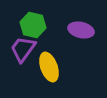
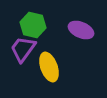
purple ellipse: rotated 10 degrees clockwise
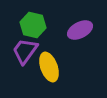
purple ellipse: moved 1 px left; rotated 50 degrees counterclockwise
purple trapezoid: moved 2 px right, 2 px down
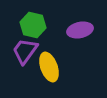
purple ellipse: rotated 15 degrees clockwise
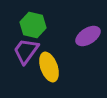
purple ellipse: moved 8 px right, 6 px down; rotated 20 degrees counterclockwise
purple trapezoid: moved 1 px right
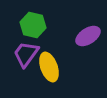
purple trapezoid: moved 3 px down
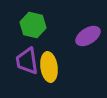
purple trapezoid: moved 1 px right, 7 px down; rotated 44 degrees counterclockwise
yellow ellipse: rotated 12 degrees clockwise
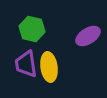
green hexagon: moved 1 px left, 4 px down
purple trapezoid: moved 1 px left, 3 px down
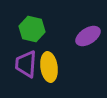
purple trapezoid: rotated 12 degrees clockwise
